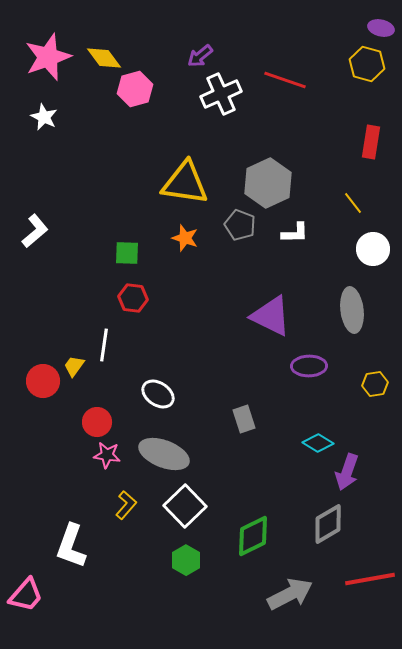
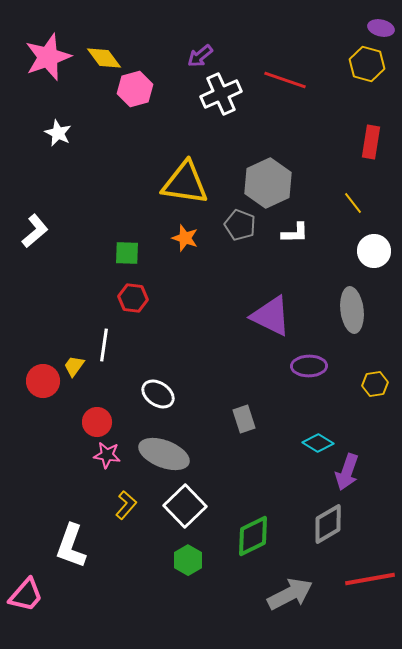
white star at (44, 117): moved 14 px right, 16 px down
white circle at (373, 249): moved 1 px right, 2 px down
green hexagon at (186, 560): moved 2 px right
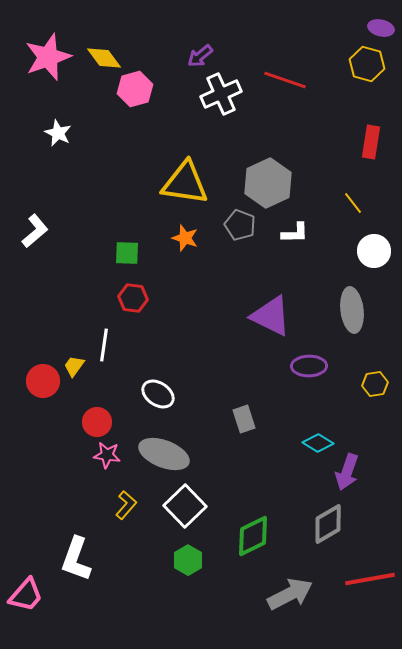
white L-shape at (71, 546): moved 5 px right, 13 px down
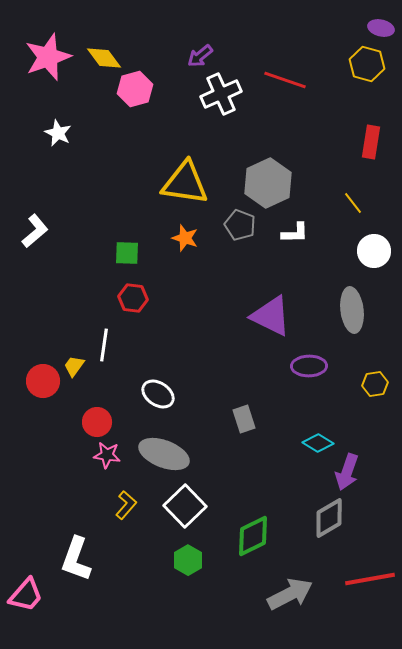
gray diamond at (328, 524): moved 1 px right, 6 px up
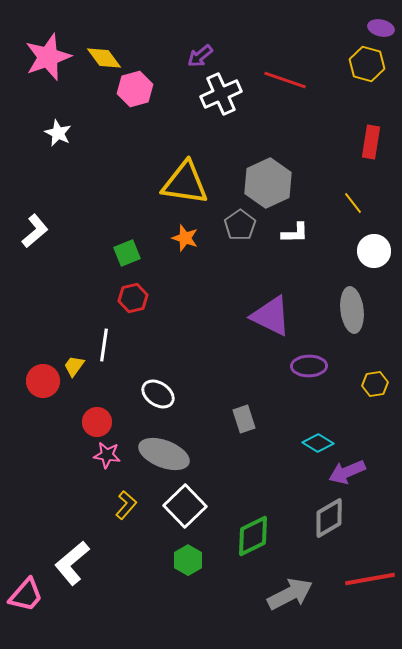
gray pentagon at (240, 225): rotated 16 degrees clockwise
green square at (127, 253): rotated 24 degrees counterclockwise
red hexagon at (133, 298): rotated 20 degrees counterclockwise
purple arrow at (347, 472): rotated 48 degrees clockwise
white L-shape at (76, 559): moved 4 px left, 4 px down; rotated 30 degrees clockwise
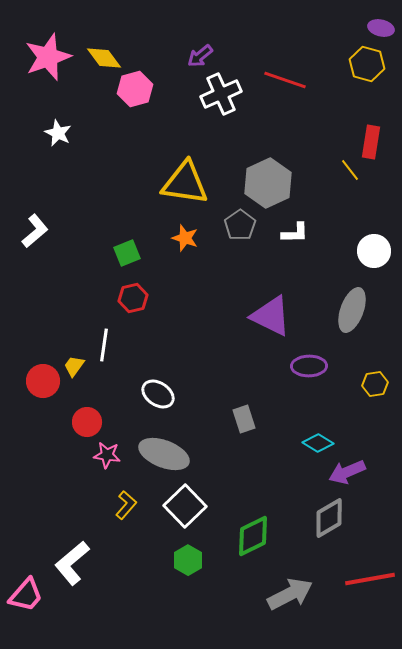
yellow line at (353, 203): moved 3 px left, 33 px up
gray ellipse at (352, 310): rotated 27 degrees clockwise
red circle at (97, 422): moved 10 px left
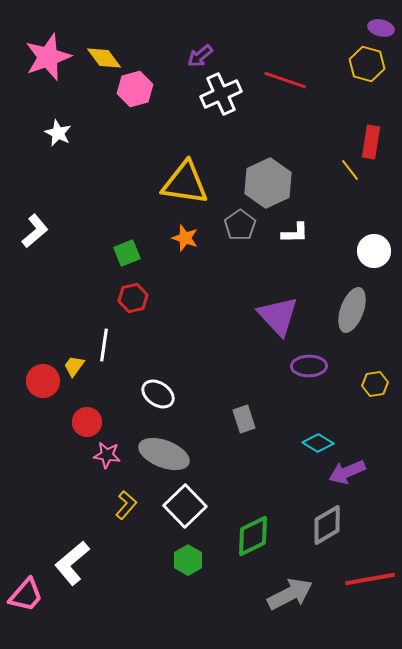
purple triangle at (271, 316): moved 7 px right; rotated 21 degrees clockwise
gray diamond at (329, 518): moved 2 px left, 7 px down
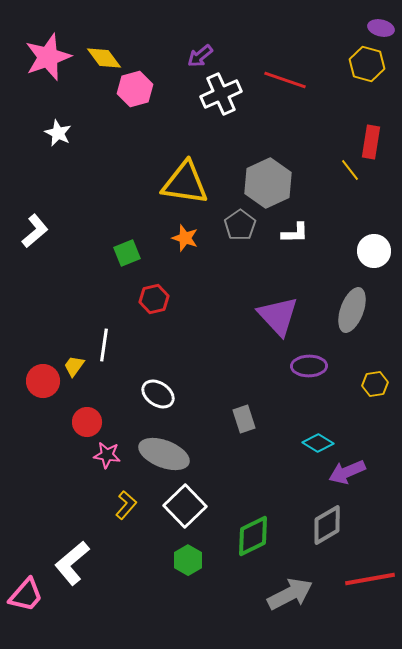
red hexagon at (133, 298): moved 21 px right, 1 px down
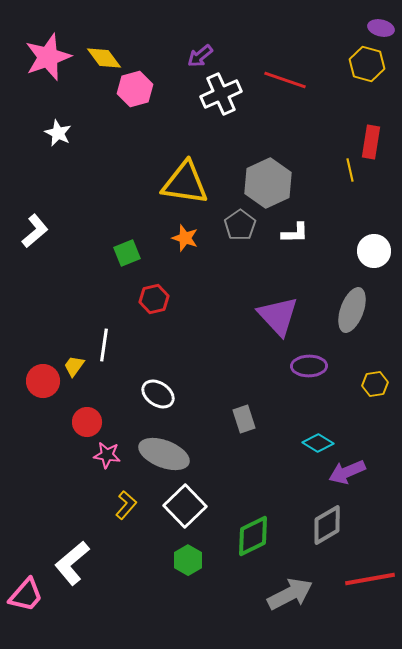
yellow line at (350, 170): rotated 25 degrees clockwise
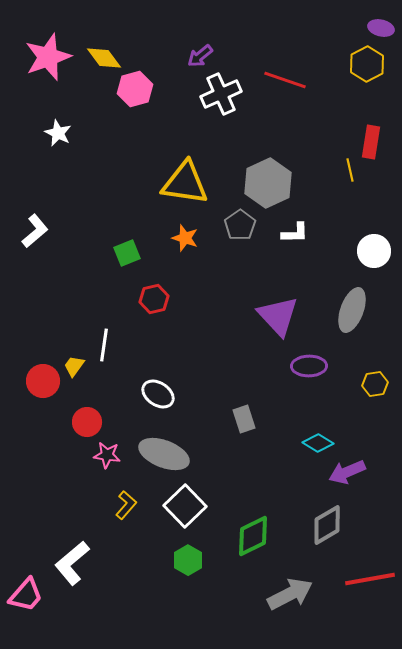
yellow hexagon at (367, 64): rotated 16 degrees clockwise
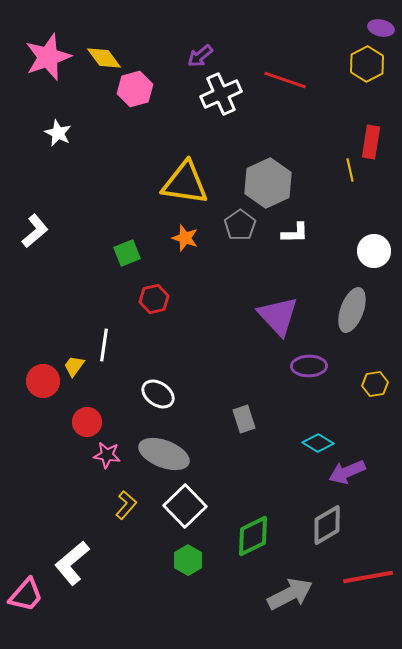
red line at (370, 579): moved 2 px left, 2 px up
